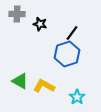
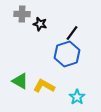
gray cross: moved 5 px right
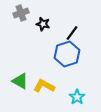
gray cross: moved 1 px left, 1 px up; rotated 21 degrees counterclockwise
black star: moved 3 px right
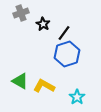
black star: rotated 16 degrees clockwise
black line: moved 8 px left
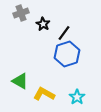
yellow L-shape: moved 8 px down
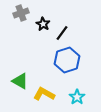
black line: moved 2 px left
blue hexagon: moved 6 px down
